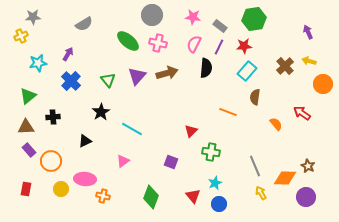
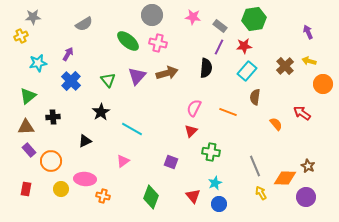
pink semicircle at (194, 44): moved 64 px down
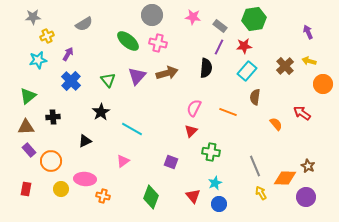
yellow cross at (21, 36): moved 26 px right
cyan star at (38, 63): moved 3 px up
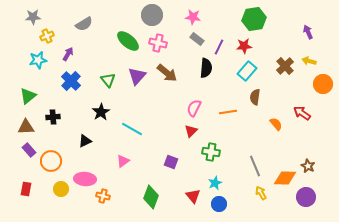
gray rectangle at (220, 26): moved 23 px left, 13 px down
brown arrow at (167, 73): rotated 55 degrees clockwise
orange line at (228, 112): rotated 30 degrees counterclockwise
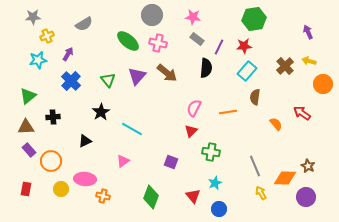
blue circle at (219, 204): moved 5 px down
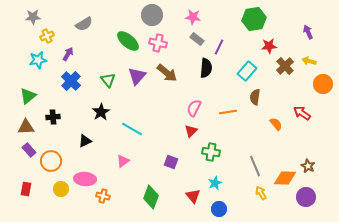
red star at (244, 46): moved 25 px right
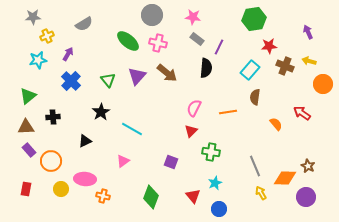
brown cross at (285, 66): rotated 24 degrees counterclockwise
cyan rectangle at (247, 71): moved 3 px right, 1 px up
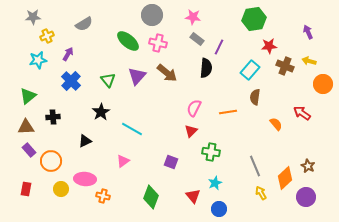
orange diamond at (285, 178): rotated 45 degrees counterclockwise
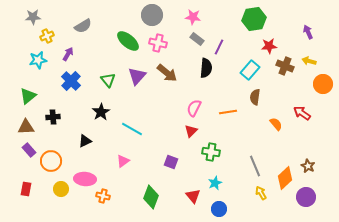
gray semicircle at (84, 24): moved 1 px left, 2 px down
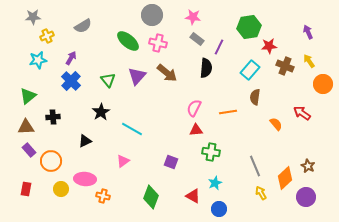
green hexagon at (254, 19): moved 5 px left, 8 px down
purple arrow at (68, 54): moved 3 px right, 4 px down
yellow arrow at (309, 61): rotated 40 degrees clockwise
red triangle at (191, 131): moved 5 px right, 1 px up; rotated 40 degrees clockwise
red triangle at (193, 196): rotated 21 degrees counterclockwise
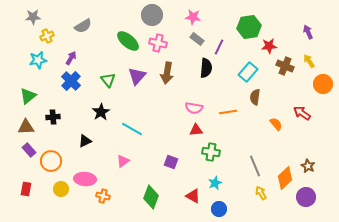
cyan rectangle at (250, 70): moved 2 px left, 2 px down
brown arrow at (167, 73): rotated 60 degrees clockwise
pink semicircle at (194, 108): rotated 108 degrees counterclockwise
